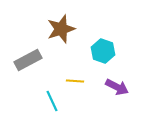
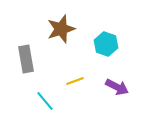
cyan hexagon: moved 3 px right, 7 px up
gray rectangle: moved 2 px left, 1 px up; rotated 72 degrees counterclockwise
yellow line: rotated 24 degrees counterclockwise
cyan line: moved 7 px left; rotated 15 degrees counterclockwise
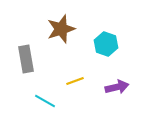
purple arrow: rotated 40 degrees counterclockwise
cyan line: rotated 20 degrees counterclockwise
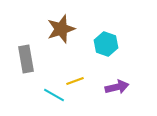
cyan line: moved 9 px right, 6 px up
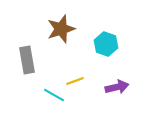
gray rectangle: moved 1 px right, 1 px down
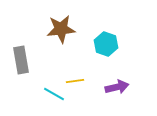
brown star: rotated 12 degrees clockwise
gray rectangle: moved 6 px left
yellow line: rotated 12 degrees clockwise
cyan line: moved 1 px up
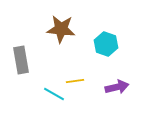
brown star: rotated 12 degrees clockwise
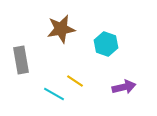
brown star: rotated 16 degrees counterclockwise
yellow line: rotated 42 degrees clockwise
purple arrow: moved 7 px right
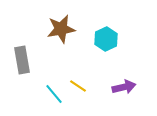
cyan hexagon: moved 5 px up; rotated 15 degrees clockwise
gray rectangle: moved 1 px right
yellow line: moved 3 px right, 5 px down
cyan line: rotated 20 degrees clockwise
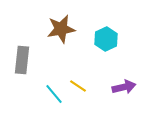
gray rectangle: rotated 16 degrees clockwise
